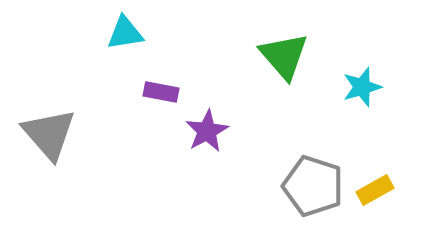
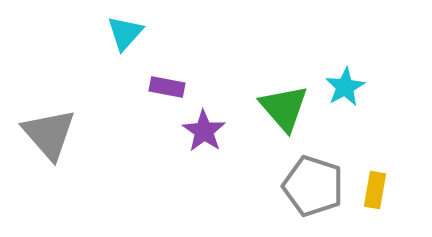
cyan triangle: rotated 39 degrees counterclockwise
green triangle: moved 52 px down
cyan star: moved 17 px left; rotated 12 degrees counterclockwise
purple rectangle: moved 6 px right, 5 px up
purple star: moved 3 px left; rotated 9 degrees counterclockwise
yellow rectangle: rotated 51 degrees counterclockwise
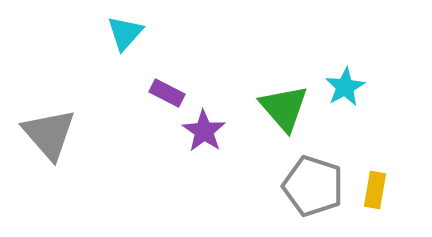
purple rectangle: moved 6 px down; rotated 16 degrees clockwise
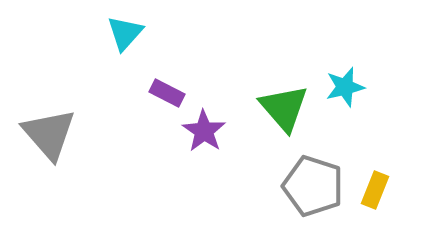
cyan star: rotated 15 degrees clockwise
yellow rectangle: rotated 12 degrees clockwise
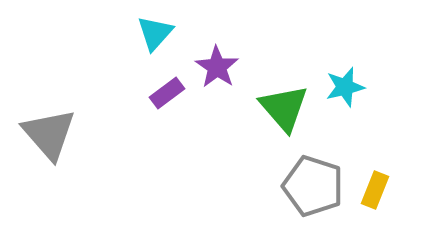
cyan triangle: moved 30 px right
purple rectangle: rotated 64 degrees counterclockwise
purple star: moved 13 px right, 64 px up
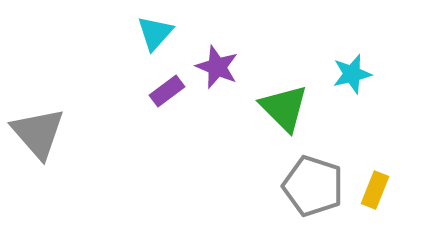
purple star: rotated 12 degrees counterclockwise
cyan star: moved 7 px right, 13 px up
purple rectangle: moved 2 px up
green triangle: rotated 4 degrees counterclockwise
gray triangle: moved 11 px left, 1 px up
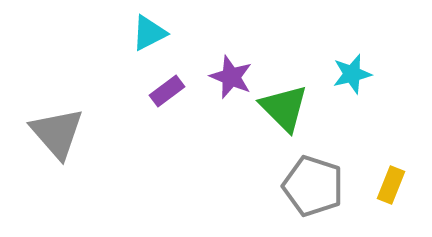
cyan triangle: moved 6 px left; rotated 21 degrees clockwise
purple star: moved 14 px right, 10 px down
gray triangle: moved 19 px right
yellow rectangle: moved 16 px right, 5 px up
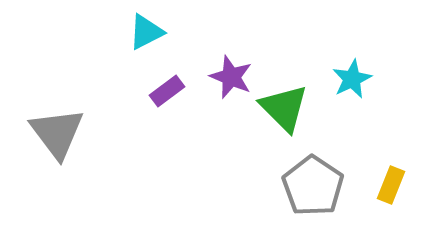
cyan triangle: moved 3 px left, 1 px up
cyan star: moved 5 px down; rotated 12 degrees counterclockwise
gray triangle: rotated 4 degrees clockwise
gray pentagon: rotated 16 degrees clockwise
